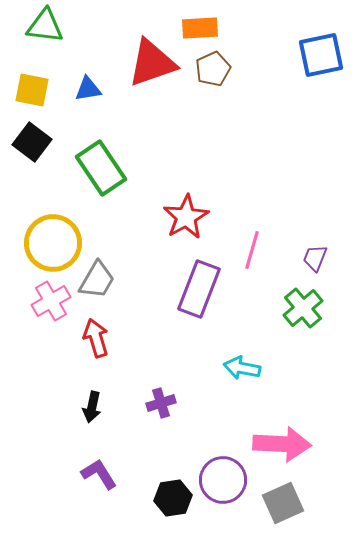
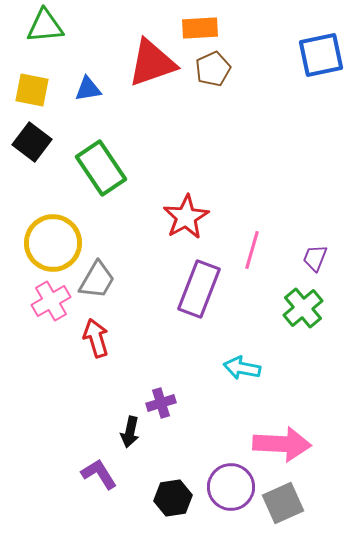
green triangle: rotated 12 degrees counterclockwise
black arrow: moved 38 px right, 25 px down
purple circle: moved 8 px right, 7 px down
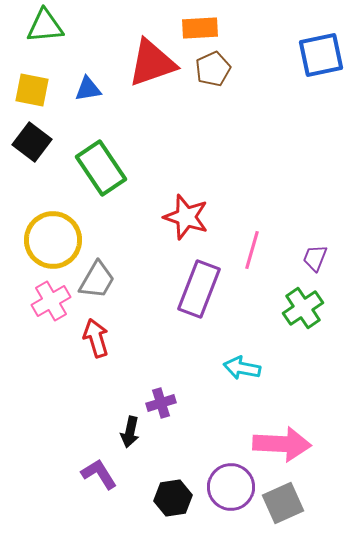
red star: rotated 24 degrees counterclockwise
yellow circle: moved 3 px up
green cross: rotated 6 degrees clockwise
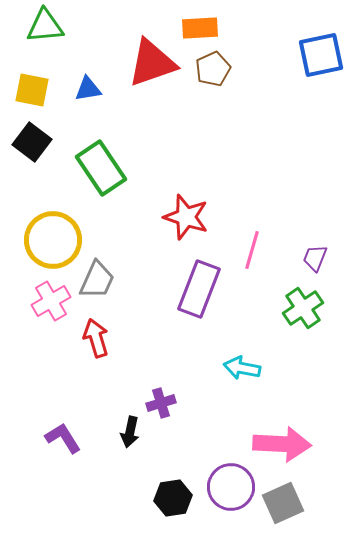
gray trapezoid: rotated 6 degrees counterclockwise
purple L-shape: moved 36 px left, 36 px up
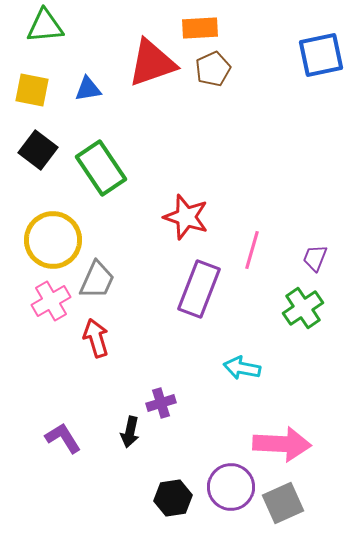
black square: moved 6 px right, 8 px down
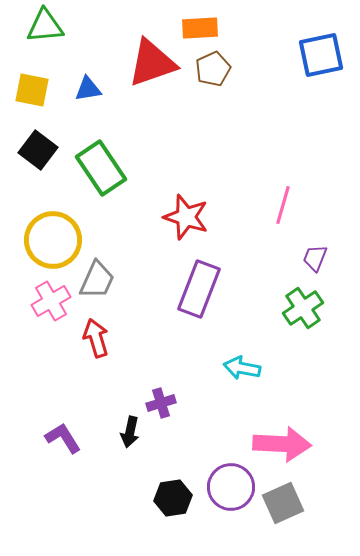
pink line: moved 31 px right, 45 px up
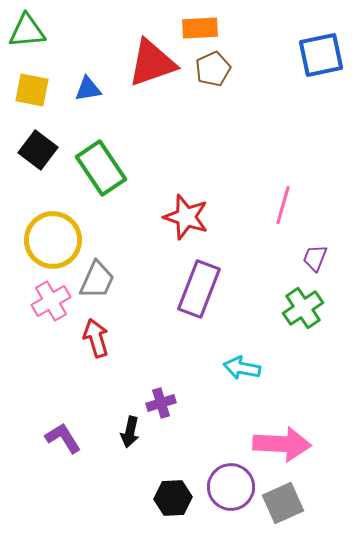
green triangle: moved 18 px left, 5 px down
black hexagon: rotated 6 degrees clockwise
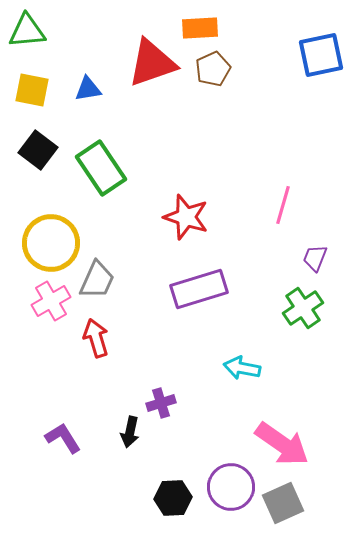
yellow circle: moved 2 px left, 3 px down
purple rectangle: rotated 52 degrees clockwise
pink arrow: rotated 32 degrees clockwise
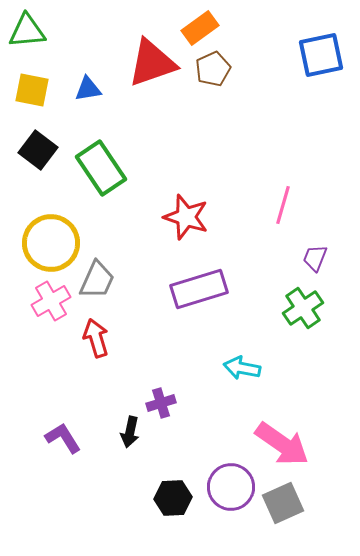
orange rectangle: rotated 33 degrees counterclockwise
